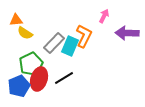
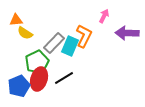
green pentagon: moved 6 px right, 2 px up
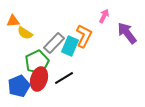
orange triangle: moved 3 px left, 1 px down
purple arrow: rotated 50 degrees clockwise
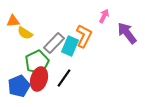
black line: rotated 24 degrees counterclockwise
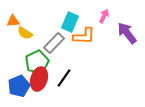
orange L-shape: rotated 65 degrees clockwise
cyan rectangle: moved 24 px up
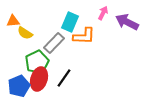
pink arrow: moved 1 px left, 3 px up
purple arrow: moved 11 px up; rotated 25 degrees counterclockwise
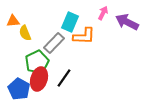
yellow semicircle: rotated 35 degrees clockwise
blue pentagon: moved 3 px down; rotated 20 degrees counterclockwise
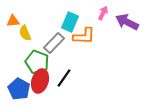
green pentagon: rotated 25 degrees counterclockwise
red ellipse: moved 1 px right, 2 px down
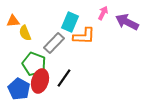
green pentagon: moved 3 px left, 2 px down
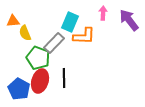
pink arrow: rotated 24 degrees counterclockwise
purple arrow: moved 2 px right, 2 px up; rotated 25 degrees clockwise
green pentagon: moved 4 px right, 6 px up
black line: rotated 36 degrees counterclockwise
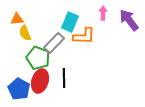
orange triangle: moved 4 px right, 2 px up
